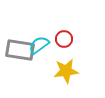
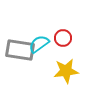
red circle: moved 1 px left, 1 px up
cyan semicircle: moved 1 px up
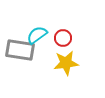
cyan semicircle: moved 2 px left, 9 px up
yellow star: moved 8 px up
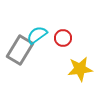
gray rectangle: rotated 68 degrees counterclockwise
yellow star: moved 14 px right, 6 px down
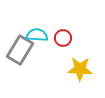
cyan semicircle: rotated 40 degrees clockwise
yellow star: rotated 10 degrees clockwise
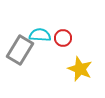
cyan semicircle: moved 3 px right
yellow star: rotated 20 degrees clockwise
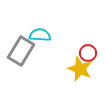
red circle: moved 25 px right, 15 px down
gray rectangle: moved 1 px right, 1 px down
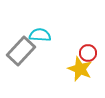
gray rectangle: rotated 12 degrees clockwise
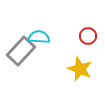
cyan semicircle: moved 1 px left, 2 px down
red circle: moved 17 px up
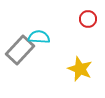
red circle: moved 17 px up
gray rectangle: moved 1 px left, 1 px up
